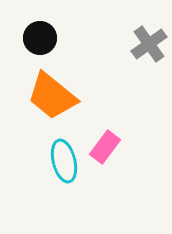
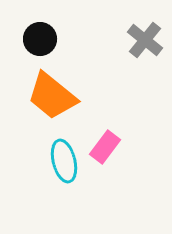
black circle: moved 1 px down
gray cross: moved 4 px left, 4 px up; rotated 15 degrees counterclockwise
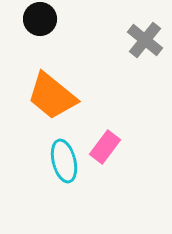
black circle: moved 20 px up
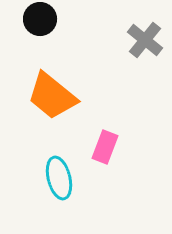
pink rectangle: rotated 16 degrees counterclockwise
cyan ellipse: moved 5 px left, 17 px down
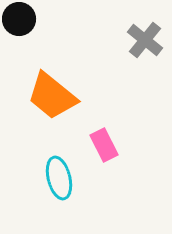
black circle: moved 21 px left
pink rectangle: moved 1 px left, 2 px up; rotated 48 degrees counterclockwise
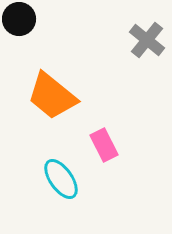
gray cross: moved 2 px right
cyan ellipse: moved 2 px right, 1 px down; rotated 21 degrees counterclockwise
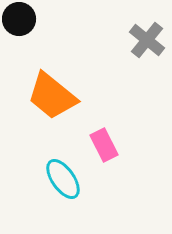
cyan ellipse: moved 2 px right
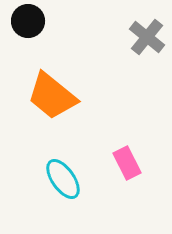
black circle: moved 9 px right, 2 px down
gray cross: moved 3 px up
pink rectangle: moved 23 px right, 18 px down
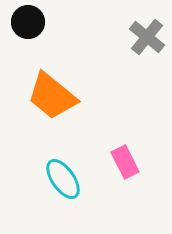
black circle: moved 1 px down
pink rectangle: moved 2 px left, 1 px up
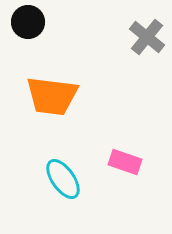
orange trapezoid: rotated 32 degrees counterclockwise
pink rectangle: rotated 44 degrees counterclockwise
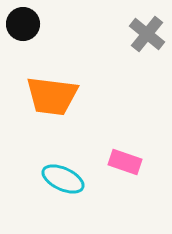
black circle: moved 5 px left, 2 px down
gray cross: moved 3 px up
cyan ellipse: rotated 30 degrees counterclockwise
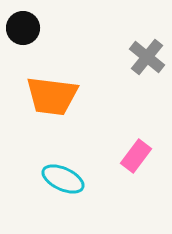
black circle: moved 4 px down
gray cross: moved 23 px down
pink rectangle: moved 11 px right, 6 px up; rotated 72 degrees counterclockwise
